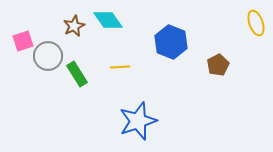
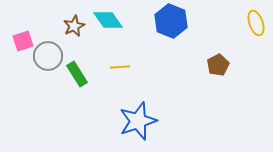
blue hexagon: moved 21 px up
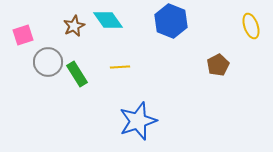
yellow ellipse: moved 5 px left, 3 px down
pink square: moved 6 px up
gray circle: moved 6 px down
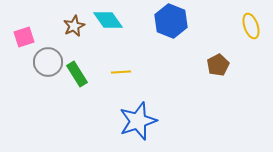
pink square: moved 1 px right, 2 px down
yellow line: moved 1 px right, 5 px down
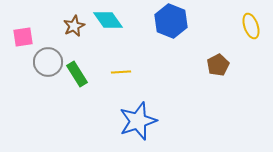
pink square: moved 1 px left; rotated 10 degrees clockwise
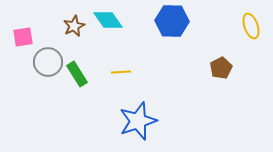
blue hexagon: moved 1 px right; rotated 20 degrees counterclockwise
brown pentagon: moved 3 px right, 3 px down
